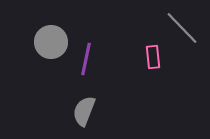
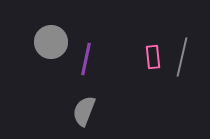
gray line: moved 29 px down; rotated 57 degrees clockwise
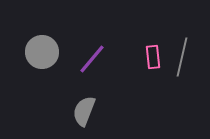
gray circle: moved 9 px left, 10 px down
purple line: moved 6 px right; rotated 28 degrees clockwise
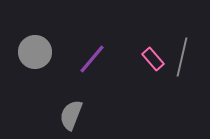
gray circle: moved 7 px left
pink rectangle: moved 2 px down; rotated 35 degrees counterclockwise
gray semicircle: moved 13 px left, 4 px down
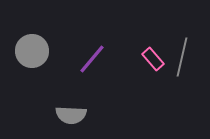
gray circle: moved 3 px left, 1 px up
gray semicircle: rotated 108 degrees counterclockwise
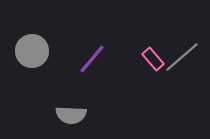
gray line: rotated 36 degrees clockwise
